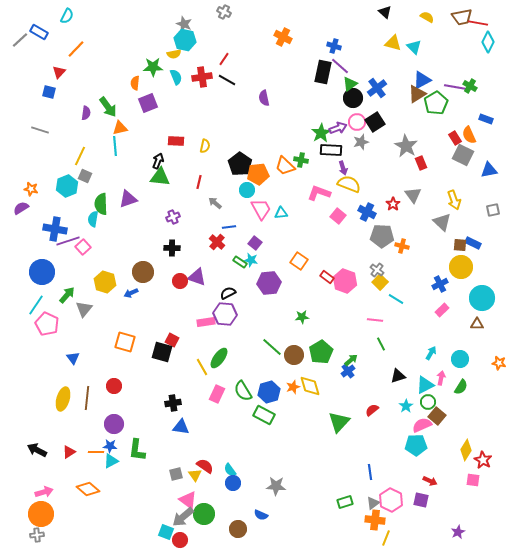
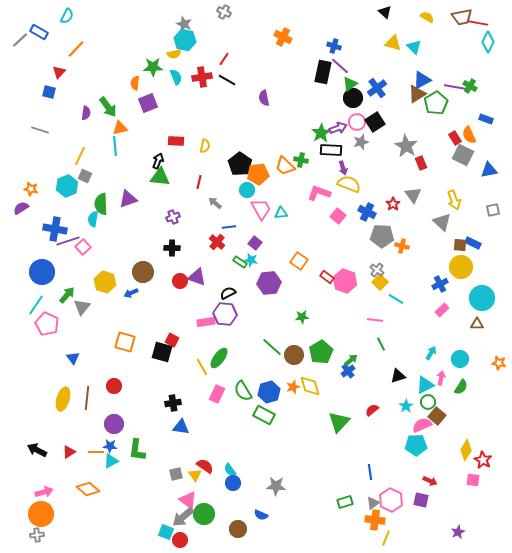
gray triangle at (84, 309): moved 2 px left, 2 px up
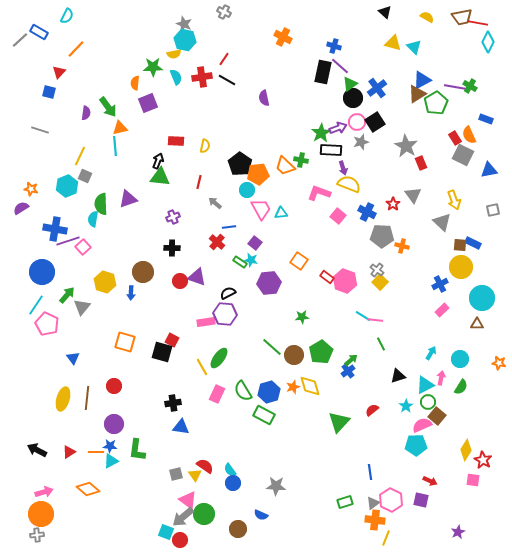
blue arrow at (131, 293): rotated 64 degrees counterclockwise
cyan line at (396, 299): moved 33 px left, 17 px down
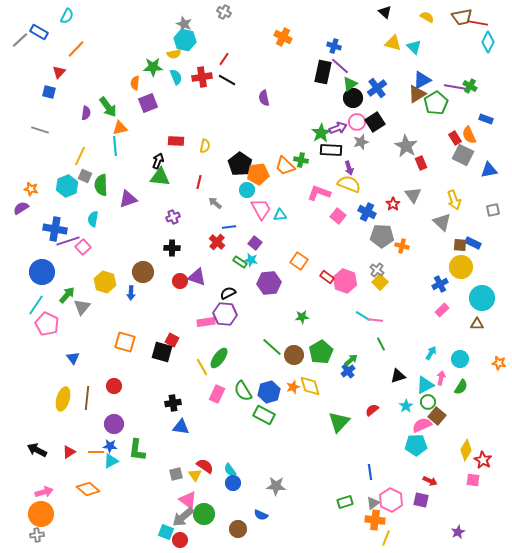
purple arrow at (343, 168): moved 6 px right
green semicircle at (101, 204): moved 19 px up
cyan triangle at (281, 213): moved 1 px left, 2 px down
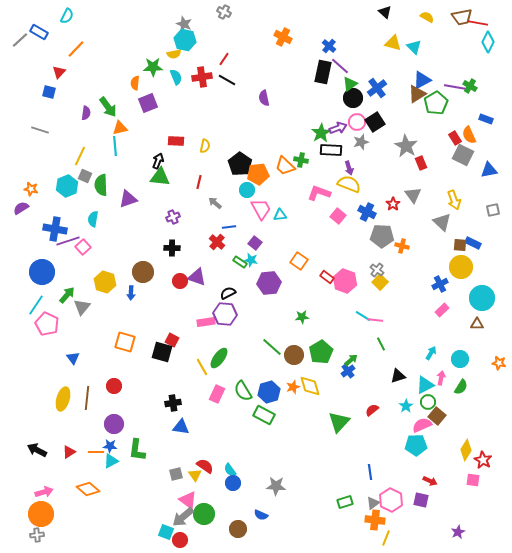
blue cross at (334, 46): moved 5 px left; rotated 24 degrees clockwise
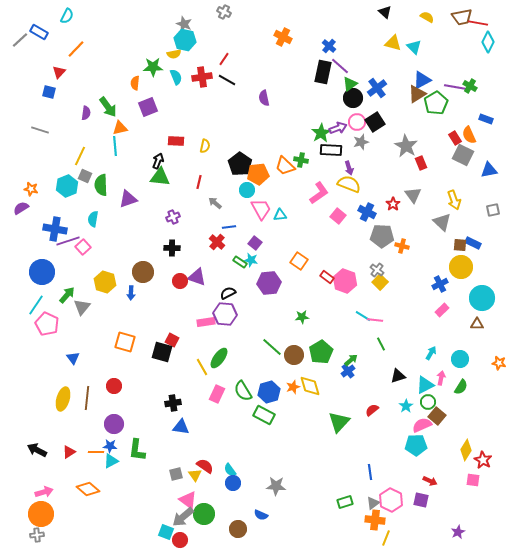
purple square at (148, 103): moved 4 px down
pink L-shape at (319, 193): rotated 125 degrees clockwise
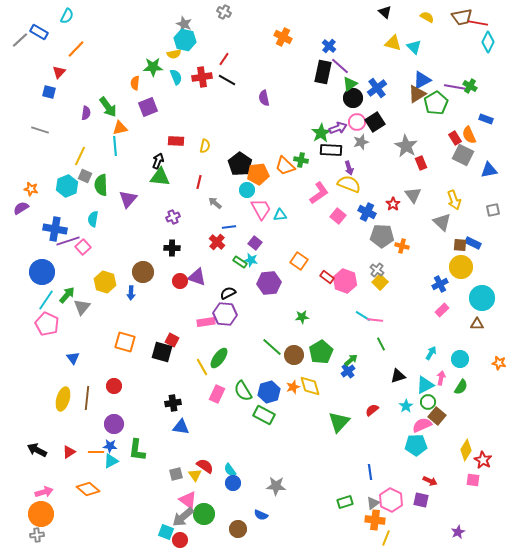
purple triangle at (128, 199): rotated 30 degrees counterclockwise
cyan line at (36, 305): moved 10 px right, 5 px up
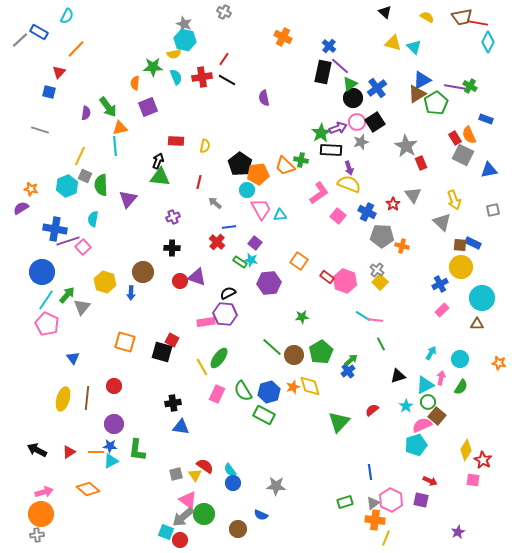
cyan pentagon at (416, 445): rotated 15 degrees counterclockwise
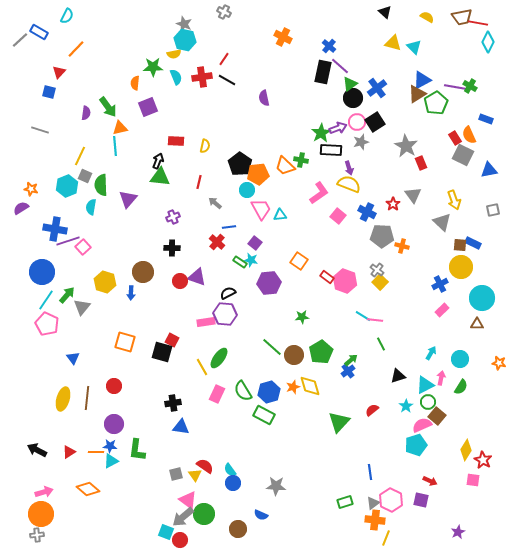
cyan semicircle at (93, 219): moved 2 px left, 12 px up
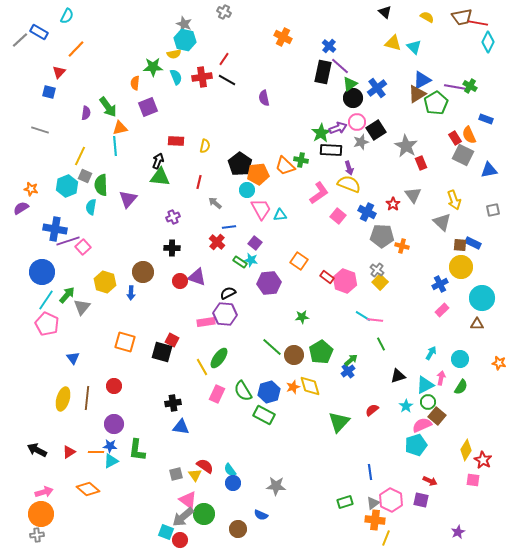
black square at (375, 122): moved 1 px right, 8 px down
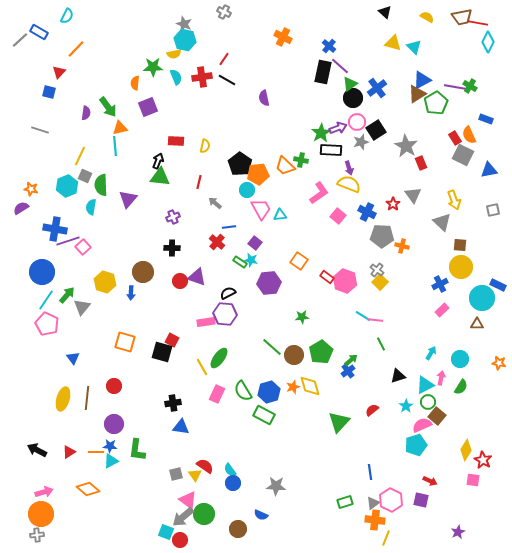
blue rectangle at (473, 243): moved 25 px right, 42 px down
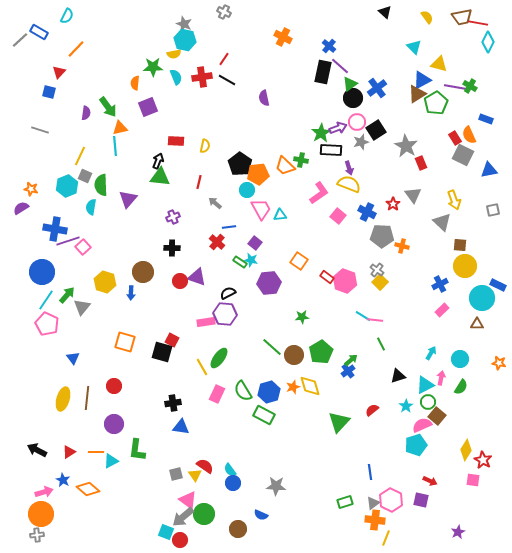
yellow semicircle at (427, 17): rotated 24 degrees clockwise
yellow triangle at (393, 43): moved 46 px right, 21 px down
yellow circle at (461, 267): moved 4 px right, 1 px up
blue star at (110, 446): moved 47 px left, 34 px down; rotated 24 degrees clockwise
